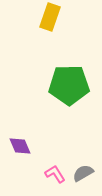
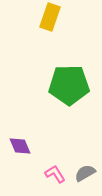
gray semicircle: moved 2 px right
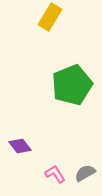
yellow rectangle: rotated 12 degrees clockwise
green pentagon: moved 3 px right; rotated 21 degrees counterclockwise
purple diamond: rotated 15 degrees counterclockwise
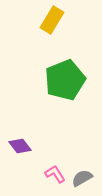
yellow rectangle: moved 2 px right, 3 px down
green pentagon: moved 7 px left, 5 px up
gray semicircle: moved 3 px left, 5 px down
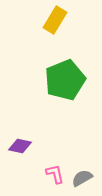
yellow rectangle: moved 3 px right
purple diamond: rotated 40 degrees counterclockwise
pink L-shape: rotated 20 degrees clockwise
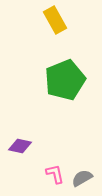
yellow rectangle: rotated 60 degrees counterclockwise
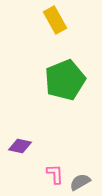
pink L-shape: rotated 10 degrees clockwise
gray semicircle: moved 2 px left, 4 px down
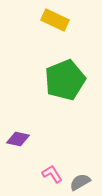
yellow rectangle: rotated 36 degrees counterclockwise
purple diamond: moved 2 px left, 7 px up
pink L-shape: moved 3 px left; rotated 30 degrees counterclockwise
